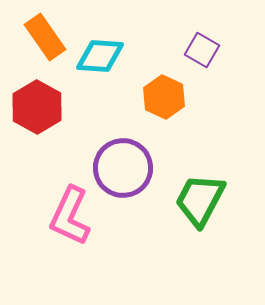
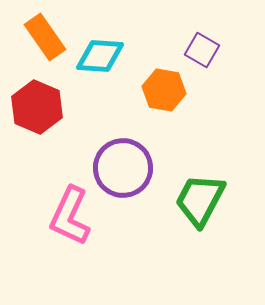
orange hexagon: moved 7 px up; rotated 15 degrees counterclockwise
red hexagon: rotated 6 degrees counterclockwise
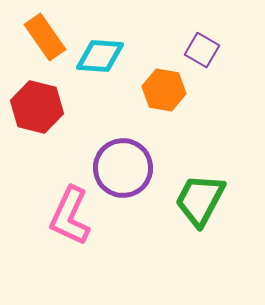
red hexagon: rotated 9 degrees counterclockwise
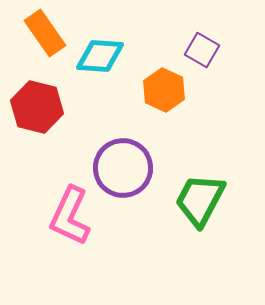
orange rectangle: moved 4 px up
orange hexagon: rotated 15 degrees clockwise
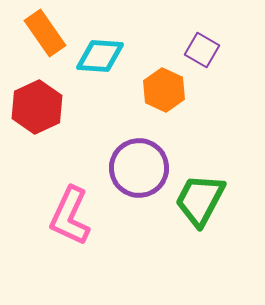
red hexagon: rotated 21 degrees clockwise
purple circle: moved 16 px right
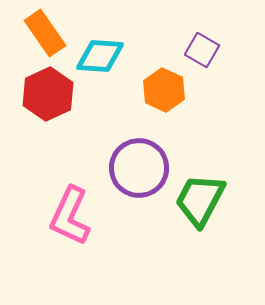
red hexagon: moved 11 px right, 13 px up
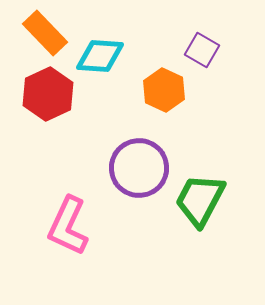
orange rectangle: rotated 9 degrees counterclockwise
pink L-shape: moved 2 px left, 10 px down
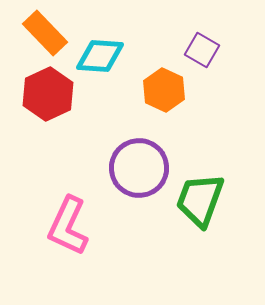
green trapezoid: rotated 8 degrees counterclockwise
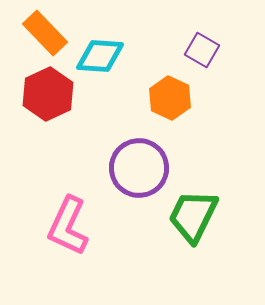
orange hexagon: moved 6 px right, 8 px down
green trapezoid: moved 7 px left, 16 px down; rotated 6 degrees clockwise
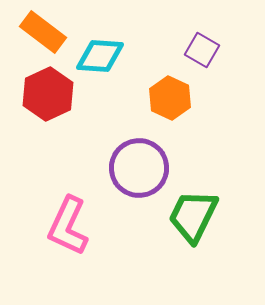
orange rectangle: moved 2 px left, 1 px up; rotated 9 degrees counterclockwise
